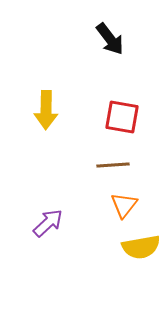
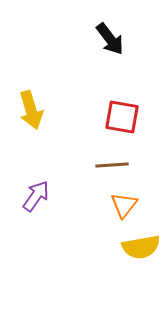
yellow arrow: moved 15 px left; rotated 18 degrees counterclockwise
brown line: moved 1 px left
purple arrow: moved 12 px left, 27 px up; rotated 12 degrees counterclockwise
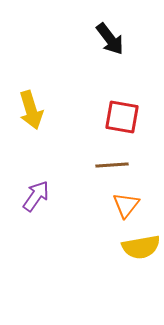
orange triangle: moved 2 px right
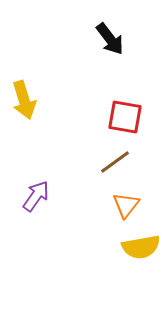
yellow arrow: moved 7 px left, 10 px up
red square: moved 3 px right
brown line: moved 3 px right, 3 px up; rotated 32 degrees counterclockwise
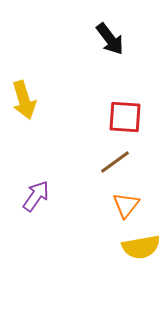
red square: rotated 6 degrees counterclockwise
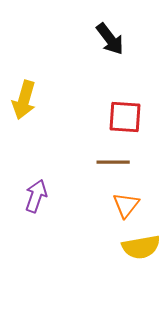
yellow arrow: rotated 33 degrees clockwise
brown line: moved 2 px left; rotated 36 degrees clockwise
purple arrow: rotated 16 degrees counterclockwise
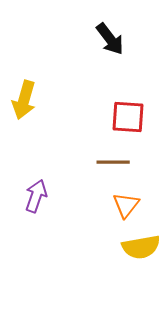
red square: moved 3 px right
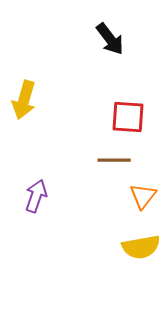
brown line: moved 1 px right, 2 px up
orange triangle: moved 17 px right, 9 px up
